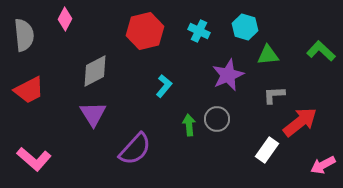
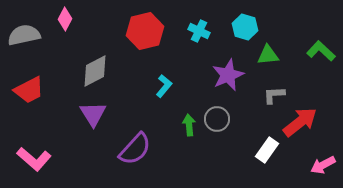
gray semicircle: rotated 96 degrees counterclockwise
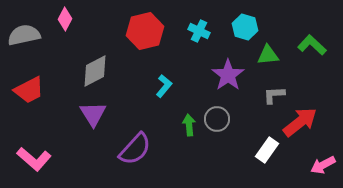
green L-shape: moved 9 px left, 6 px up
purple star: rotated 12 degrees counterclockwise
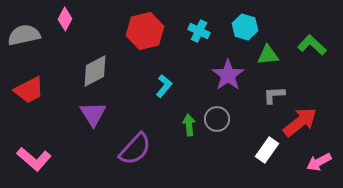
pink arrow: moved 4 px left, 3 px up
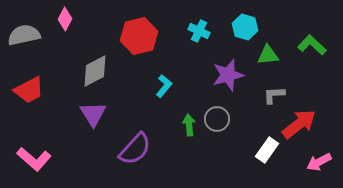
red hexagon: moved 6 px left, 5 px down
purple star: rotated 20 degrees clockwise
red arrow: moved 1 px left, 2 px down
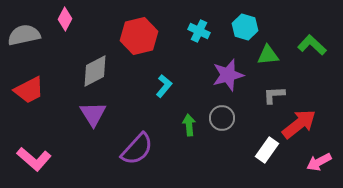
gray circle: moved 5 px right, 1 px up
purple semicircle: moved 2 px right
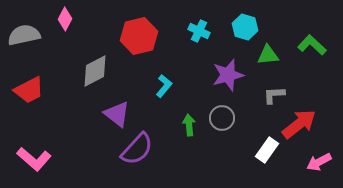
purple triangle: moved 24 px right; rotated 20 degrees counterclockwise
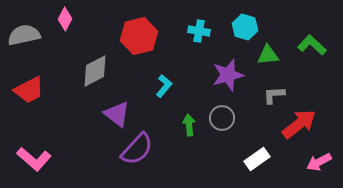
cyan cross: rotated 15 degrees counterclockwise
white rectangle: moved 10 px left, 9 px down; rotated 20 degrees clockwise
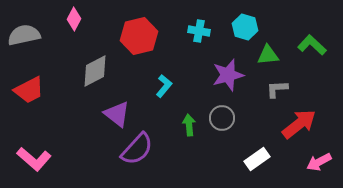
pink diamond: moved 9 px right
gray L-shape: moved 3 px right, 6 px up
